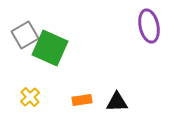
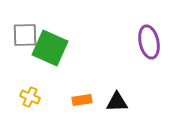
purple ellipse: moved 16 px down
gray square: rotated 28 degrees clockwise
yellow cross: rotated 24 degrees counterclockwise
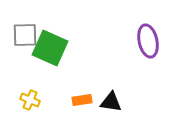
purple ellipse: moved 1 px left, 1 px up
yellow cross: moved 3 px down
black triangle: moved 6 px left; rotated 10 degrees clockwise
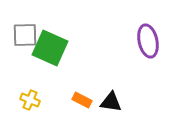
orange rectangle: rotated 36 degrees clockwise
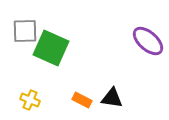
gray square: moved 4 px up
purple ellipse: rotated 36 degrees counterclockwise
green square: moved 1 px right
black triangle: moved 1 px right, 4 px up
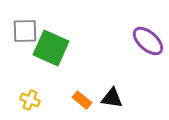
orange rectangle: rotated 12 degrees clockwise
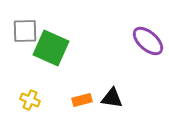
orange rectangle: rotated 54 degrees counterclockwise
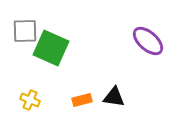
black triangle: moved 2 px right, 1 px up
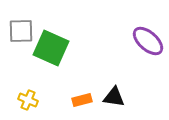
gray square: moved 4 px left
yellow cross: moved 2 px left
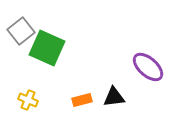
gray square: rotated 36 degrees counterclockwise
purple ellipse: moved 26 px down
green square: moved 4 px left
black triangle: rotated 15 degrees counterclockwise
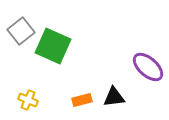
green square: moved 6 px right, 2 px up
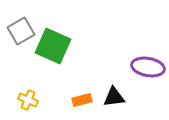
gray square: rotated 8 degrees clockwise
purple ellipse: rotated 32 degrees counterclockwise
